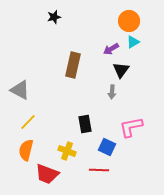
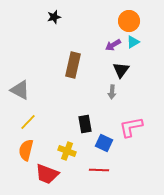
purple arrow: moved 2 px right, 4 px up
blue square: moved 3 px left, 4 px up
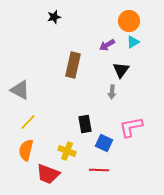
purple arrow: moved 6 px left
red trapezoid: moved 1 px right
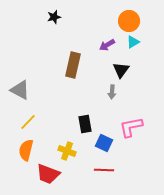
red line: moved 5 px right
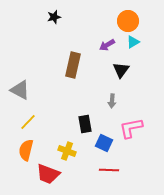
orange circle: moved 1 px left
gray arrow: moved 9 px down
pink L-shape: moved 1 px down
red line: moved 5 px right
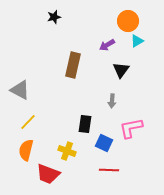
cyan triangle: moved 4 px right, 1 px up
black rectangle: rotated 18 degrees clockwise
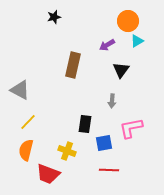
blue square: rotated 36 degrees counterclockwise
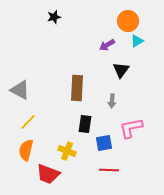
brown rectangle: moved 4 px right, 23 px down; rotated 10 degrees counterclockwise
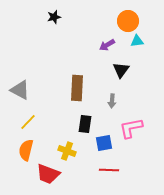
cyan triangle: rotated 24 degrees clockwise
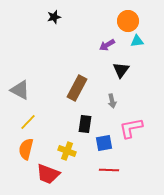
brown rectangle: rotated 25 degrees clockwise
gray arrow: rotated 16 degrees counterclockwise
orange semicircle: moved 1 px up
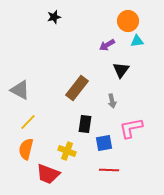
brown rectangle: rotated 10 degrees clockwise
